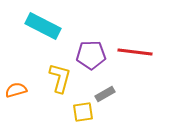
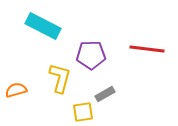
red line: moved 12 px right, 3 px up
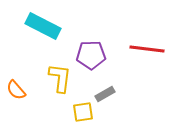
yellow L-shape: rotated 8 degrees counterclockwise
orange semicircle: rotated 115 degrees counterclockwise
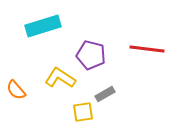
cyan rectangle: rotated 44 degrees counterclockwise
purple pentagon: rotated 16 degrees clockwise
yellow L-shape: rotated 64 degrees counterclockwise
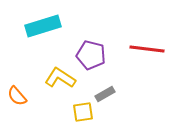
orange semicircle: moved 1 px right, 6 px down
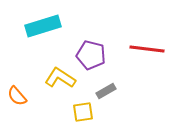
gray rectangle: moved 1 px right, 3 px up
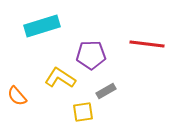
cyan rectangle: moved 1 px left
red line: moved 5 px up
purple pentagon: rotated 16 degrees counterclockwise
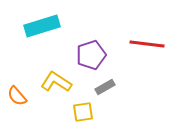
purple pentagon: rotated 16 degrees counterclockwise
yellow L-shape: moved 4 px left, 4 px down
gray rectangle: moved 1 px left, 4 px up
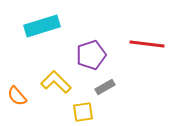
yellow L-shape: rotated 12 degrees clockwise
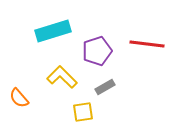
cyan rectangle: moved 11 px right, 5 px down
purple pentagon: moved 6 px right, 4 px up
yellow L-shape: moved 6 px right, 5 px up
orange semicircle: moved 2 px right, 2 px down
